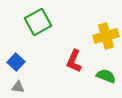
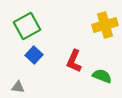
green square: moved 11 px left, 4 px down
yellow cross: moved 1 px left, 11 px up
blue square: moved 18 px right, 7 px up
green semicircle: moved 4 px left
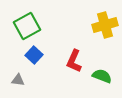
gray triangle: moved 7 px up
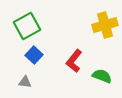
red L-shape: rotated 15 degrees clockwise
gray triangle: moved 7 px right, 2 px down
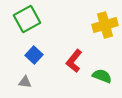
green square: moved 7 px up
